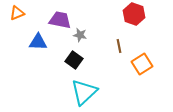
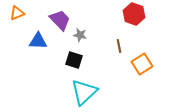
purple trapezoid: rotated 35 degrees clockwise
blue triangle: moved 1 px up
black square: rotated 18 degrees counterclockwise
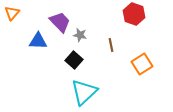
orange triangle: moved 5 px left; rotated 28 degrees counterclockwise
purple trapezoid: moved 2 px down
brown line: moved 8 px left, 1 px up
black square: rotated 24 degrees clockwise
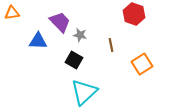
orange triangle: rotated 42 degrees clockwise
black square: rotated 12 degrees counterclockwise
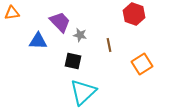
brown line: moved 2 px left
black square: moved 1 px left, 1 px down; rotated 18 degrees counterclockwise
cyan triangle: moved 1 px left
